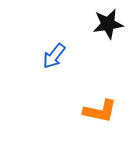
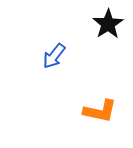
black star: rotated 24 degrees counterclockwise
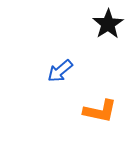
blue arrow: moved 6 px right, 15 px down; rotated 12 degrees clockwise
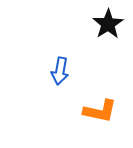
blue arrow: rotated 40 degrees counterclockwise
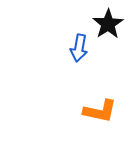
blue arrow: moved 19 px right, 23 px up
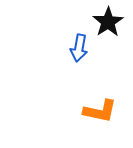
black star: moved 2 px up
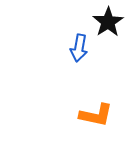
orange L-shape: moved 4 px left, 4 px down
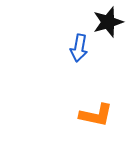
black star: rotated 16 degrees clockwise
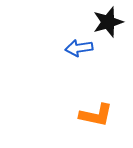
blue arrow: rotated 72 degrees clockwise
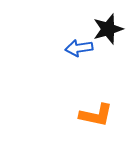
black star: moved 7 px down
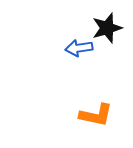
black star: moved 1 px left, 1 px up
